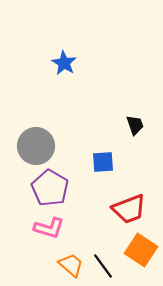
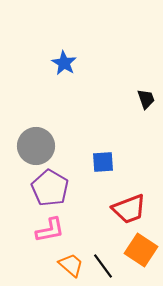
black trapezoid: moved 11 px right, 26 px up
pink L-shape: moved 1 px right, 2 px down; rotated 28 degrees counterclockwise
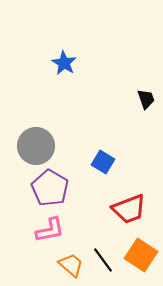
blue square: rotated 35 degrees clockwise
orange square: moved 5 px down
black line: moved 6 px up
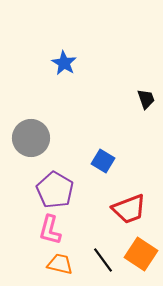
gray circle: moved 5 px left, 8 px up
blue square: moved 1 px up
purple pentagon: moved 5 px right, 2 px down
pink L-shape: rotated 116 degrees clockwise
orange square: moved 1 px up
orange trapezoid: moved 11 px left, 1 px up; rotated 28 degrees counterclockwise
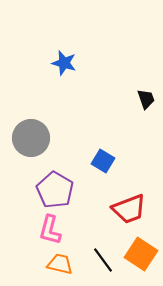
blue star: rotated 15 degrees counterclockwise
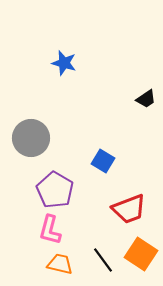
black trapezoid: rotated 75 degrees clockwise
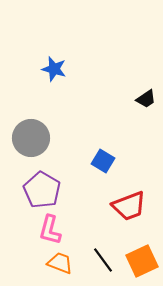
blue star: moved 10 px left, 6 px down
purple pentagon: moved 13 px left
red trapezoid: moved 3 px up
orange square: moved 1 px right, 7 px down; rotated 32 degrees clockwise
orange trapezoid: moved 1 px up; rotated 8 degrees clockwise
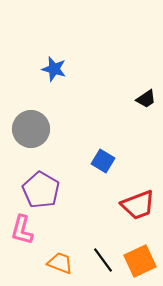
gray circle: moved 9 px up
purple pentagon: moved 1 px left
red trapezoid: moved 9 px right, 1 px up
pink L-shape: moved 28 px left
orange square: moved 2 px left
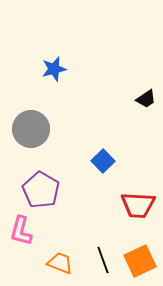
blue star: rotated 30 degrees counterclockwise
blue square: rotated 15 degrees clockwise
red trapezoid: rotated 24 degrees clockwise
pink L-shape: moved 1 px left, 1 px down
black line: rotated 16 degrees clockwise
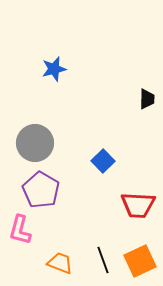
black trapezoid: moved 1 px right; rotated 55 degrees counterclockwise
gray circle: moved 4 px right, 14 px down
pink L-shape: moved 1 px left, 1 px up
